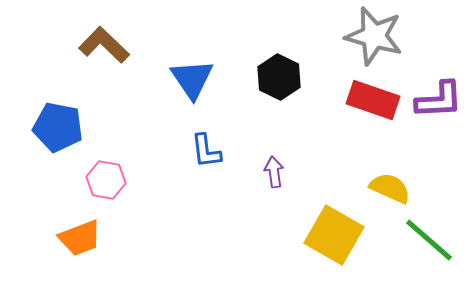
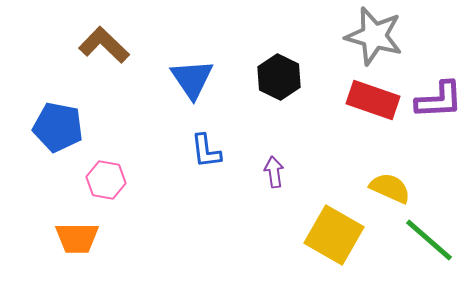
orange trapezoid: moved 3 px left; rotated 21 degrees clockwise
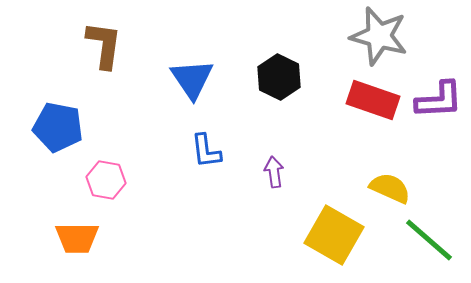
gray star: moved 5 px right
brown L-shape: rotated 54 degrees clockwise
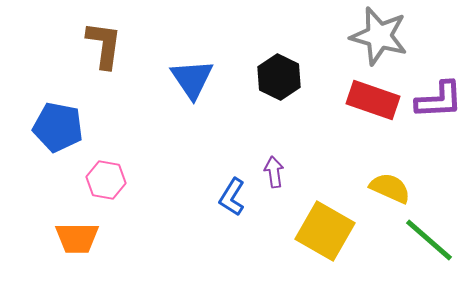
blue L-shape: moved 26 px right, 46 px down; rotated 39 degrees clockwise
yellow square: moved 9 px left, 4 px up
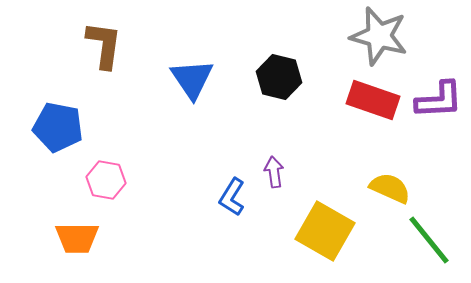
black hexagon: rotated 12 degrees counterclockwise
green line: rotated 10 degrees clockwise
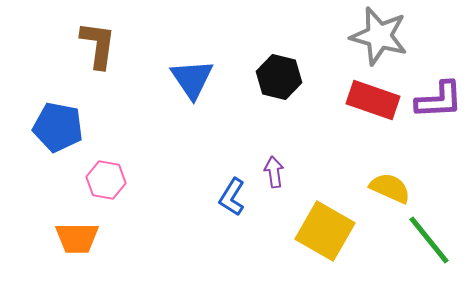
brown L-shape: moved 6 px left
